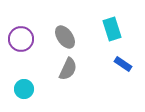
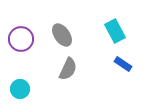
cyan rectangle: moved 3 px right, 2 px down; rotated 10 degrees counterclockwise
gray ellipse: moved 3 px left, 2 px up
cyan circle: moved 4 px left
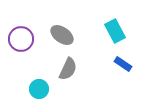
gray ellipse: rotated 20 degrees counterclockwise
cyan circle: moved 19 px right
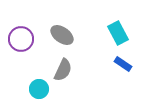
cyan rectangle: moved 3 px right, 2 px down
gray semicircle: moved 5 px left, 1 px down
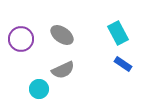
gray semicircle: rotated 40 degrees clockwise
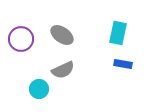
cyan rectangle: rotated 40 degrees clockwise
blue rectangle: rotated 24 degrees counterclockwise
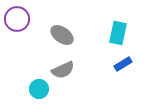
purple circle: moved 4 px left, 20 px up
blue rectangle: rotated 42 degrees counterclockwise
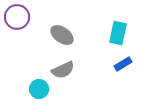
purple circle: moved 2 px up
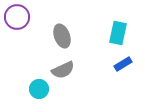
gray ellipse: moved 1 px down; rotated 35 degrees clockwise
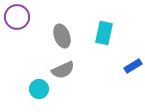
cyan rectangle: moved 14 px left
blue rectangle: moved 10 px right, 2 px down
